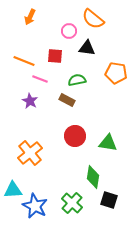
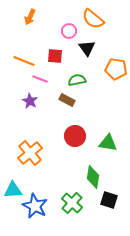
black triangle: rotated 48 degrees clockwise
orange pentagon: moved 4 px up
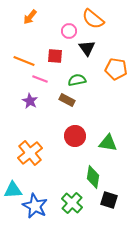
orange arrow: rotated 14 degrees clockwise
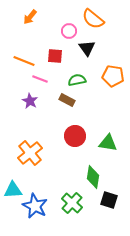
orange pentagon: moved 3 px left, 7 px down
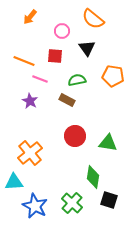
pink circle: moved 7 px left
cyan triangle: moved 1 px right, 8 px up
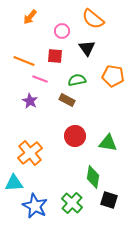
cyan triangle: moved 1 px down
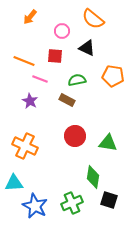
black triangle: rotated 30 degrees counterclockwise
orange cross: moved 5 px left, 7 px up; rotated 25 degrees counterclockwise
green cross: rotated 25 degrees clockwise
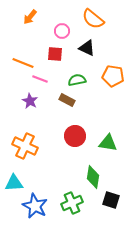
red square: moved 2 px up
orange line: moved 1 px left, 2 px down
black square: moved 2 px right
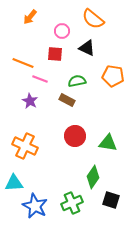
green semicircle: moved 1 px down
green diamond: rotated 25 degrees clockwise
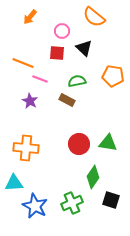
orange semicircle: moved 1 px right, 2 px up
black triangle: moved 3 px left; rotated 18 degrees clockwise
red square: moved 2 px right, 1 px up
red circle: moved 4 px right, 8 px down
orange cross: moved 1 px right, 2 px down; rotated 20 degrees counterclockwise
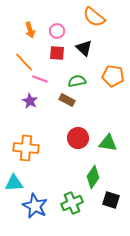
orange arrow: moved 13 px down; rotated 56 degrees counterclockwise
pink circle: moved 5 px left
orange line: moved 1 px right, 1 px up; rotated 25 degrees clockwise
red circle: moved 1 px left, 6 px up
